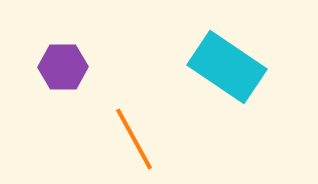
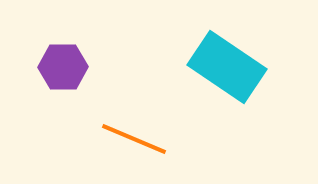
orange line: rotated 38 degrees counterclockwise
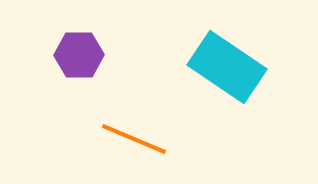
purple hexagon: moved 16 px right, 12 px up
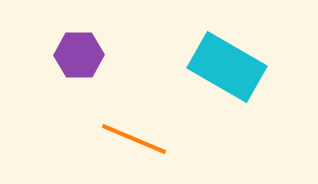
cyan rectangle: rotated 4 degrees counterclockwise
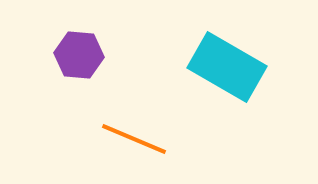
purple hexagon: rotated 6 degrees clockwise
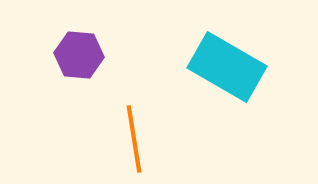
orange line: rotated 58 degrees clockwise
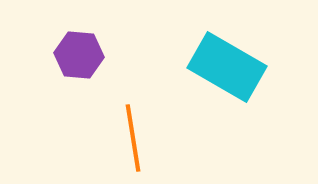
orange line: moved 1 px left, 1 px up
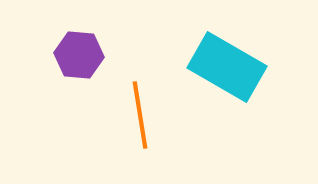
orange line: moved 7 px right, 23 px up
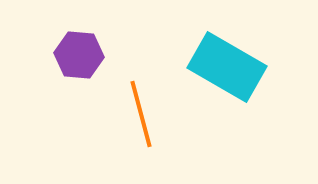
orange line: moved 1 px right, 1 px up; rotated 6 degrees counterclockwise
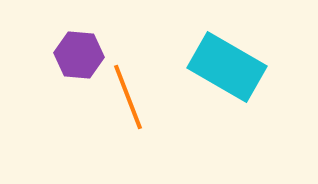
orange line: moved 13 px left, 17 px up; rotated 6 degrees counterclockwise
